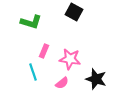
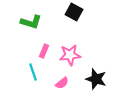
pink star: moved 4 px up; rotated 15 degrees counterclockwise
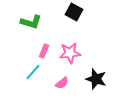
pink star: moved 2 px up
cyan line: rotated 60 degrees clockwise
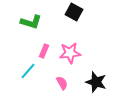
cyan line: moved 5 px left, 1 px up
black star: moved 3 px down
pink semicircle: rotated 80 degrees counterclockwise
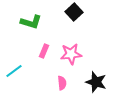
black square: rotated 18 degrees clockwise
pink star: moved 1 px right, 1 px down
cyan line: moved 14 px left; rotated 12 degrees clockwise
pink semicircle: rotated 24 degrees clockwise
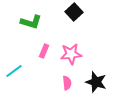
pink semicircle: moved 5 px right
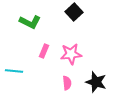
green L-shape: moved 1 px left; rotated 10 degrees clockwise
cyan line: rotated 42 degrees clockwise
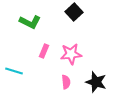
cyan line: rotated 12 degrees clockwise
pink semicircle: moved 1 px left, 1 px up
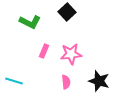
black square: moved 7 px left
cyan line: moved 10 px down
black star: moved 3 px right, 1 px up
